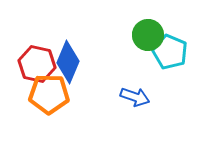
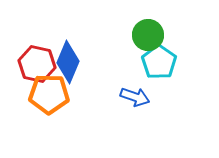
cyan pentagon: moved 11 px left, 10 px down; rotated 12 degrees clockwise
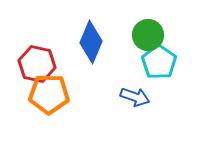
blue diamond: moved 23 px right, 20 px up
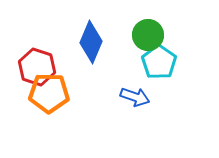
red hexagon: moved 3 px down; rotated 6 degrees clockwise
orange pentagon: moved 1 px up
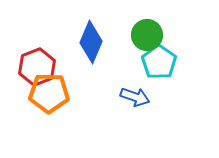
green circle: moved 1 px left
red hexagon: rotated 21 degrees clockwise
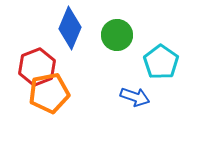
green circle: moved 30 px left
blue diamond: moved 21 px left, 14 px up
cyan pentagon: moved 2 px right
orange pentagon: rotated 12 degrees counterclockwise
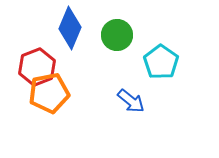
blue arrow: moved 4 px left, 4 px down; rotated 20 degrees clockwise
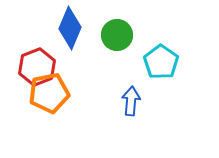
blue arrow: rotated 124 degrees counterclockwise
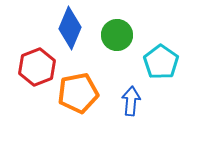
orange pentagon: moved 29 px right
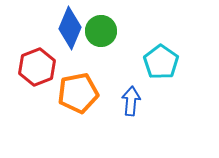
green circle: moved 16 px left, 4 px up
